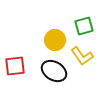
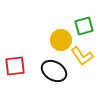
yellow circle: moved 6 px right
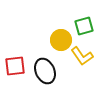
black ellipse: moved 9 px left; rotated 35 degrees clockwise
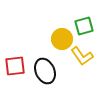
yellow circle: moved 1 px right, 1 px up
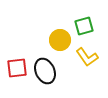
yellow circle: moved 2 px left, 1 px down
yellow L-shape: moved 5 px right, 1 px down
red square: moved 2 px right, 2 px down
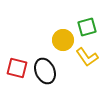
green square: moved 3 px right, 1 px down
yellow circle: moved 3 px right
red square: rotated 20 degrees clockwise
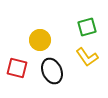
yellow circle: moved 23 px left
black ellipse: moved 7 px right
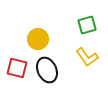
green square: moved 2 px up
yellow circle: moved 2 px left, 1 px up
black ellipse: moved 5 px left, 1 px up
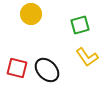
green square: moved 7 px left
yellow circle: moved 7 px left, 25 px up
black ellipse: rotated 20 degrees counterclockwise
